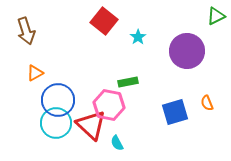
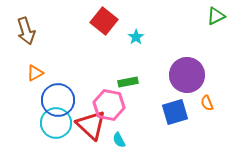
cyan star: moved 2 px left
purple circle: moved 24 px down
cyan semicircle: moved 2 px right, 3 px up
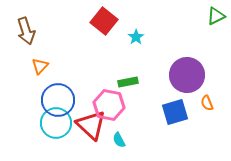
orange triangle: moved 5 px right, 7 px up; rotated 18 degrees counterclockwise
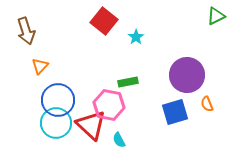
orange semicircle: moved 1 px down
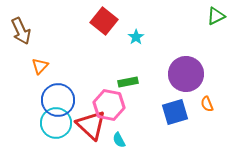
brown arrow: moved 5 px left; rotated 8 degrees counterclockwise
purple circle: moved 1 px left, 1 px up
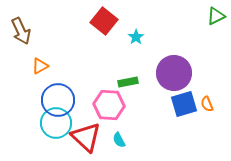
orange triangle: rotated 18 degrees clockwise
purple circle: moved 12 px left, 1 px up
pink hexagon: rotated 8 degrees counterclockwise
blue square: moved 9 px right, 8 px up
red triangle: moved 5 px left, 12 px down
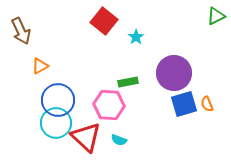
cyan semicircle: rotated 42 degrees counterclockwise
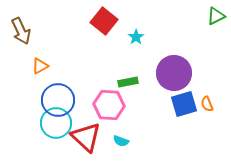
cyan semicircle: moved 2 px right, 1 px down
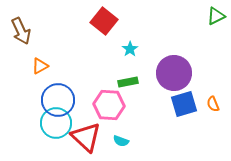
cyan star: moved 6 px left, 12 px down
orange semicircle: moved 6 px right
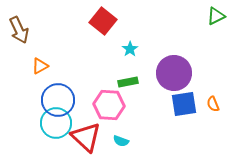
red square: moved 1 px left
brown arrow: moved 2 px left, 1 px up
blue square: rotated 8 degrees clockwise
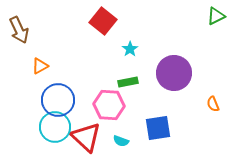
blue square: moved 26 px left, 24 px down
cyan circle: moved 1 px left, 4 px down
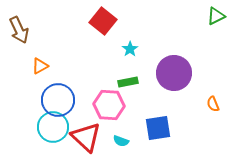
cyan circle: moved 2 px left
